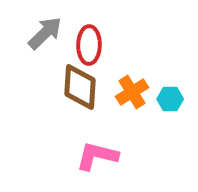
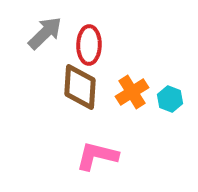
cyan hexagon: rotated 20 degrees clockwise
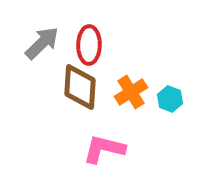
gray arrow: moved 3 px left, 10 px down
orange cross: moved 1 px left
pink L-shape: moved 7 px right, 7 px up
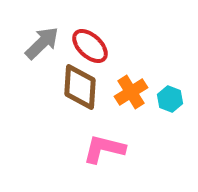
red ellipse: moved 1 px right, 1 px down; rotated 48 degrees counterclockwise
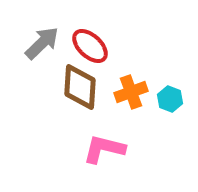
orange cross: rotated 12 degrees clockwise
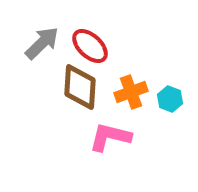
pink L-shape: moved 6 px right, 12 px up
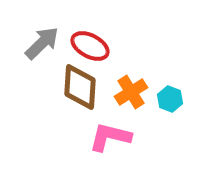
red ellipse: rotated 15 degrees counterclockwise
orange cross: rotated 12 degrees counterclockwise
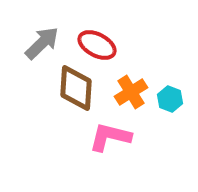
red ellipse: moved 7 px right, 1 px up
brown diamond: moved 4 px left, 1 px down
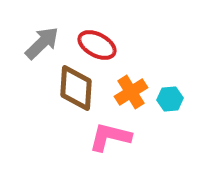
cyan hexagon: rotated 25 degrees counterclockwise
